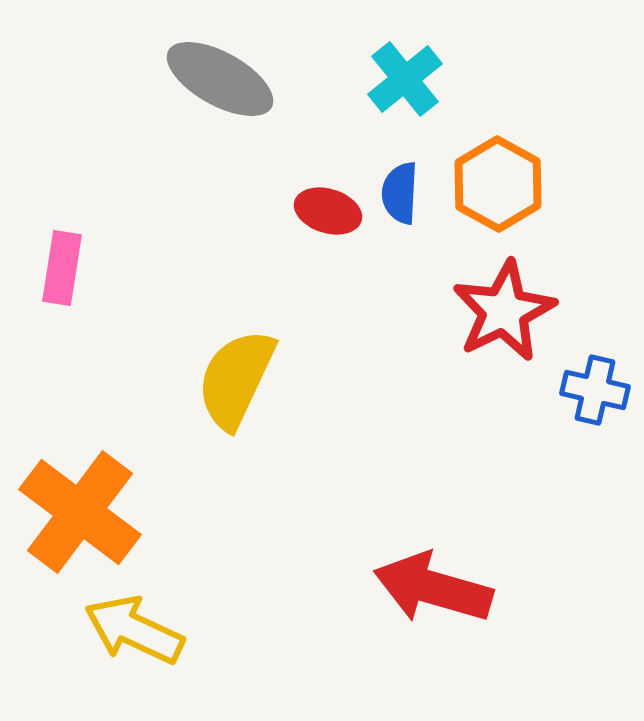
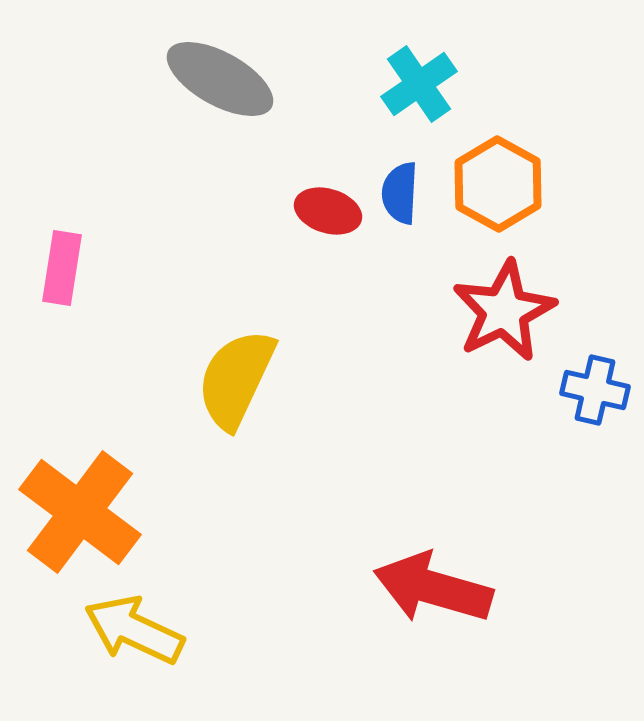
cyan cross: moved 14 px right, 5 px down; rotated 4 degrees clockwise
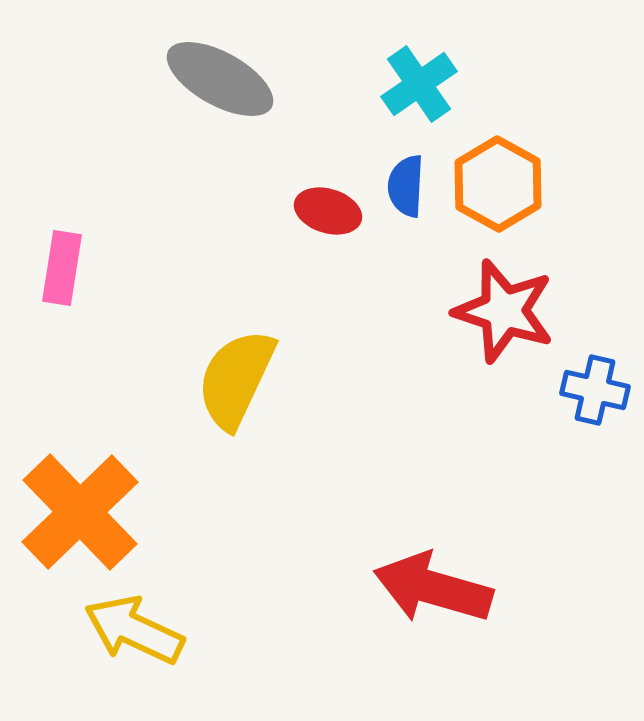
blue semicircle: moved 6 px right, 7 px up
red star: rotated 28 degrees counterclockwise
orange cross: rotated 9 degrees clockwise
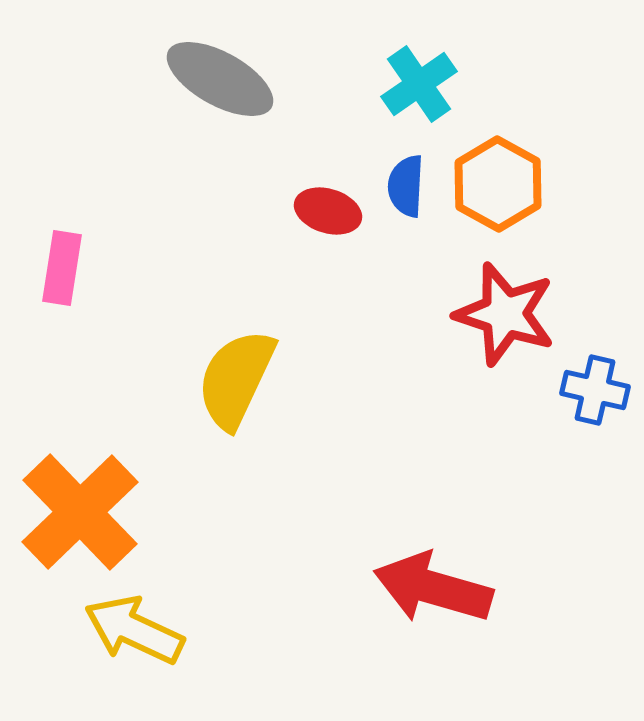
red star: moved 1 px right, 3 px down
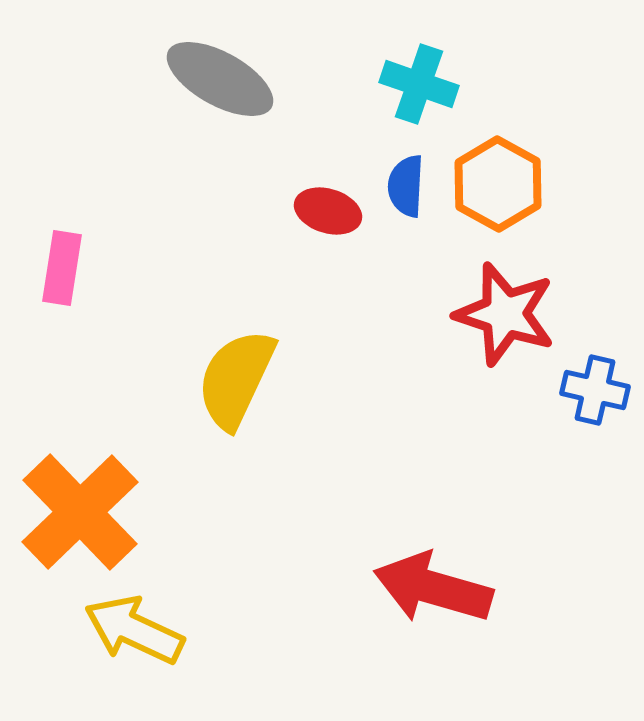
cyan cross: rotated 36 degrees counterclockwise
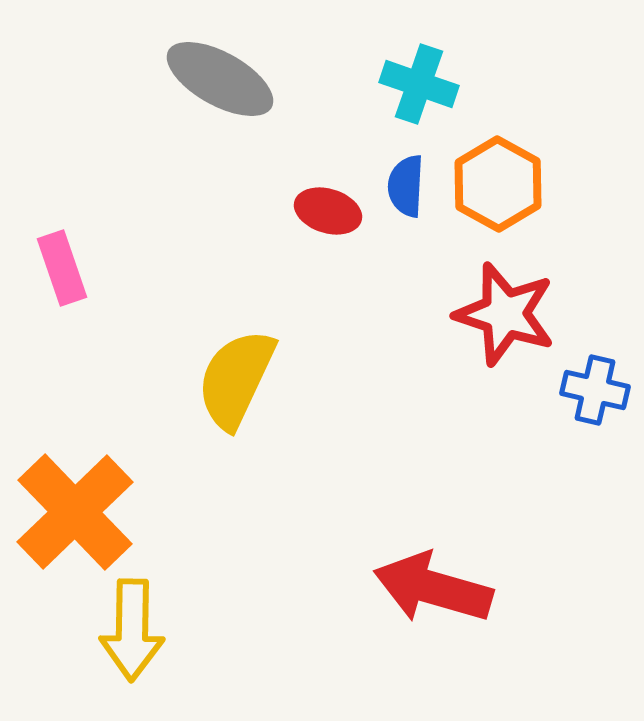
pink rectangle: rotated 28 degrees counterclockwise
orange cross: moved 5 px left
yellow arrow: moved 2 px left; rotated 114 degrees counterclockwise
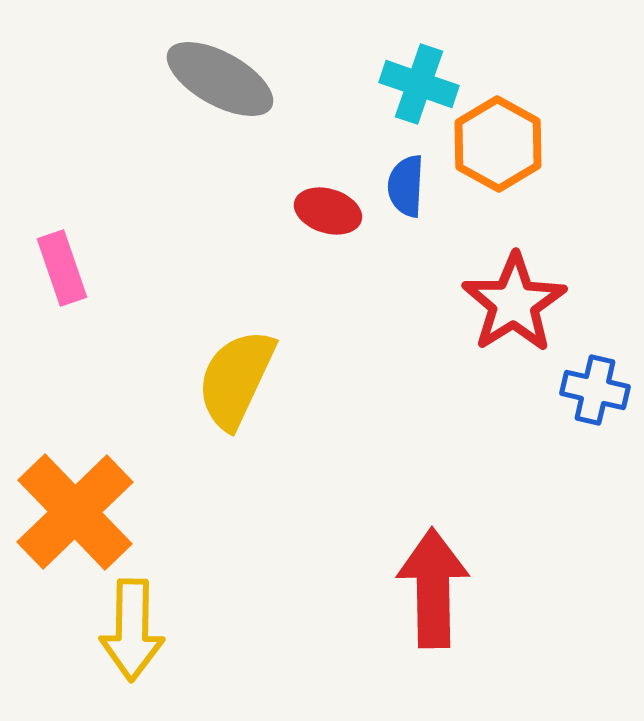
orange hexagon: moved 40 px up
red star: moved 9 px right, 11 px up; rotated 22 degrees clockwise
red arrow: rotated 73 degrees clockwise
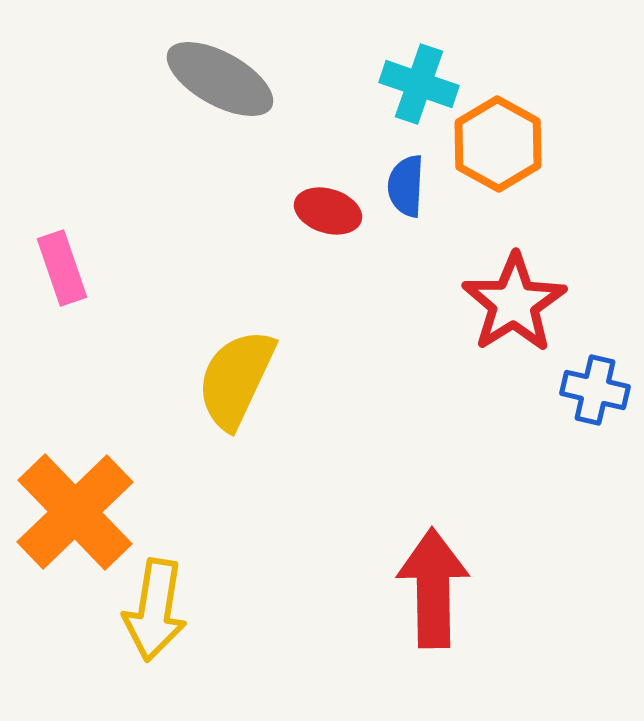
yellow arrow: moved 23 px right, 20 px up; rotated 8 degrees clockwise
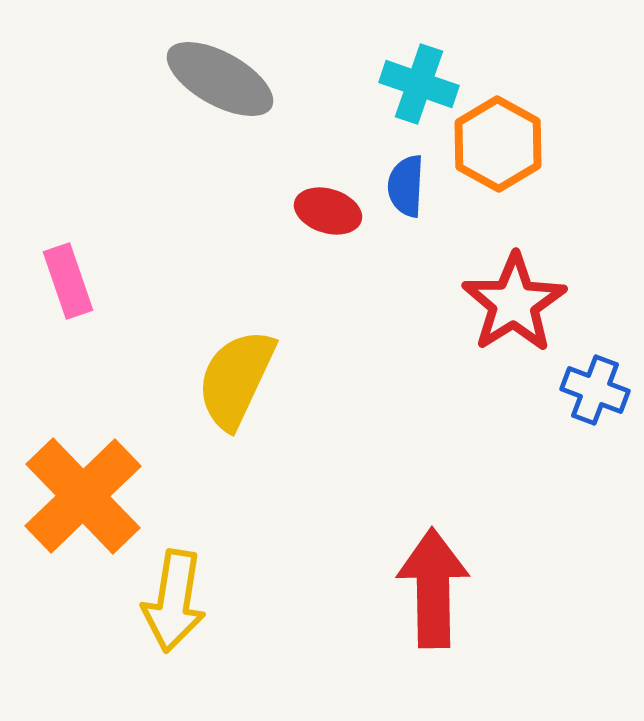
pink rectangle: moved 6 px right, 13 px down
blue cross: rotated 8 degrees clockwise
orange cross: moved 8 px right, 16 px up
yellow arrow: moved 19 px right, 9 px up
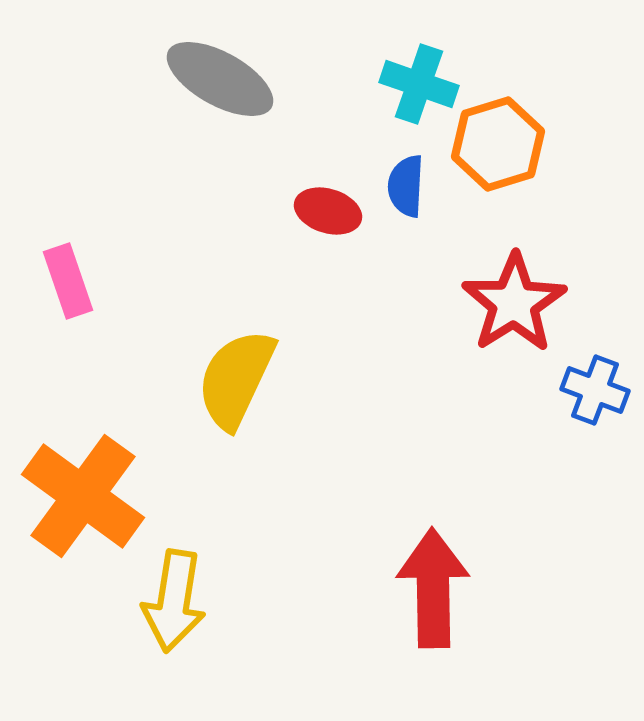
orange hexagon: rotated 14 degrees clockwise
orange cross: rotated 10 degrees counterclockwise
